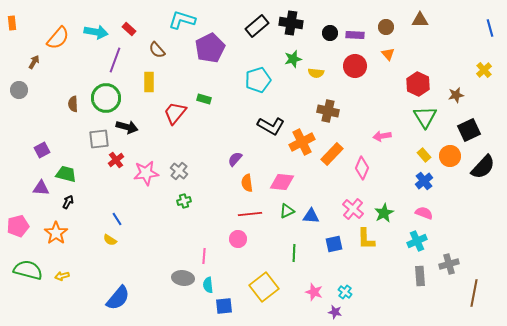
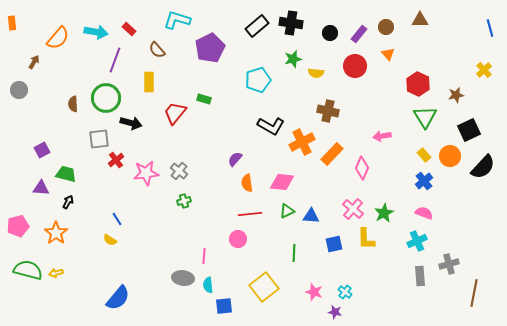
cyan L-shape at (182, 20): moved 5 px left
purple rectangle at (355, 35): moved 4 px right, 1 px up; rotated 54 degrees counterclockwise
black arrow at (127, 127): moved 4 px right, 4 px up
yellow arrow at (62, 276): moved 6 px left, 3 px up
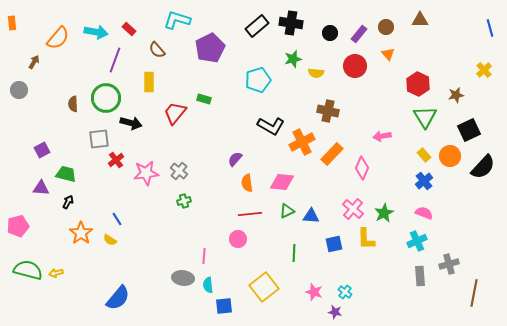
orange star at (56, 233): moved 25 px right
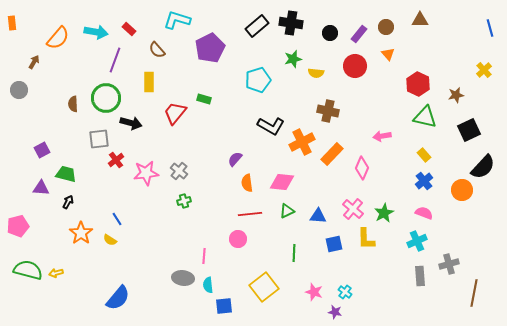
green triangle at (425, 117): rotated 45 degrees counterclockwise
orange circle at (450, 156): moved 12 px right, 34 px down
blue triangle at (311, 216): moved 7 px right
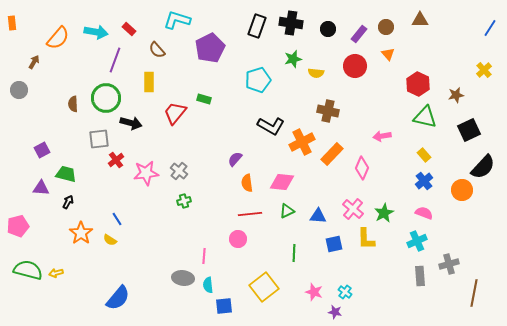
black rectangle at (257, 26): rotated 30 degrees counterclockwise
blue line at (490, 28): rotated 48 degrees clockwise
black circle at (330, 33): moved 2 px left, 4 px up
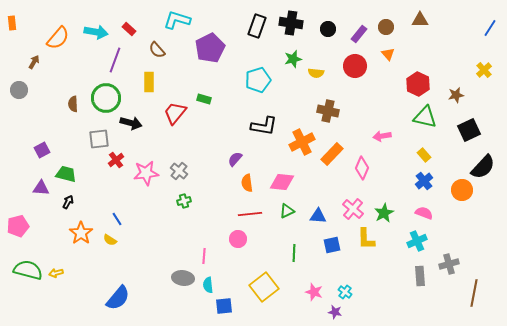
black L-shape at (271, 126): moved 7 px left; rotated 20 degrees counterclockwise
blue square at (334, 244): moved 2 px left, 1 px down
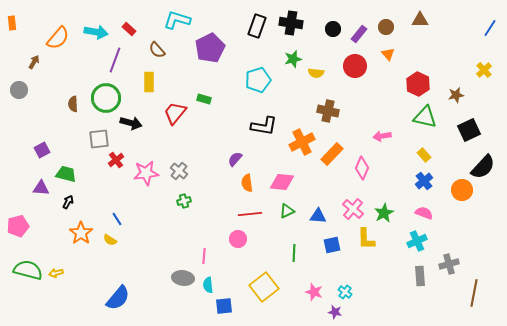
black circle at (328, 29): moved 5 px right
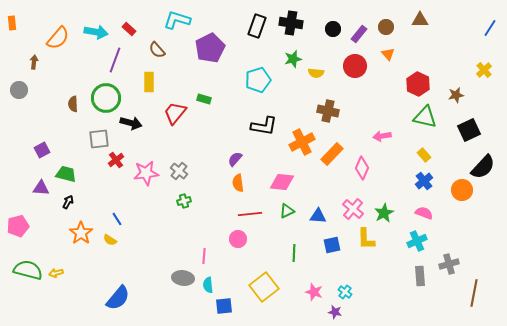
brown arrow at (34, 62): rotated 24 degrees counterclockwise
orange semicircle at (247, 183): moved 9 px left
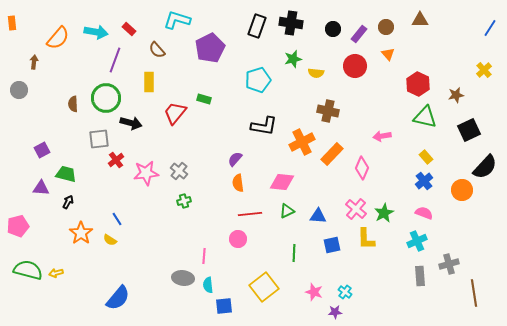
yellow rectangle at (424, 155): moved 2 px right, 2 px down
black semicircle at (483, 167): moved 2 px right
pink cross at (353, 209): moved 3 px right
brown line at (474, 293): rotated 20 degrees counterclockwise
purple star at (335, 312): rotated 16 degrees counterclockwise
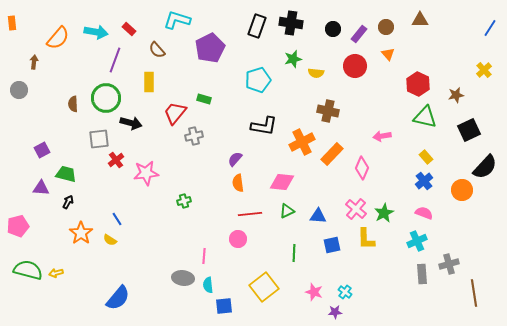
gray cross at (179, 171): moved 15 px right, 35 px up; rotated 36 degrees clockwise
gray rectangle at (420, 276): moved 2 px right, 2 px up
